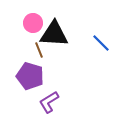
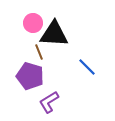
blue line: moved 14 px left, 24 px down
brown line: moved 2 px down
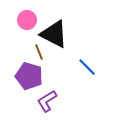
pink circle: moved 6 px left, 3 px up
black triangle: rotated 24 degrees clockwise
purple pentagon: moved 1 px left
purple L-shape: moved 2 px left, 1 px up
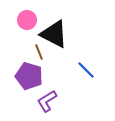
blue line: moved 1 px left, 3 px down
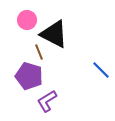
blue line: moved 15 px right
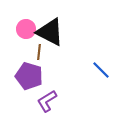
pink circle: moved 1 px left, 9 px down
black triangle: moved 4 px left, 2 px up
brown line: rotated 28 degrees clockwise
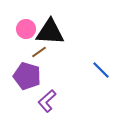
black triangle: rotated 24 degrees counterclockwise
brown line: rotated 49 degrees clockwise
purple pentagon: moved 2 px left
purple L-shape: rotated 10 degrees counterclockwise
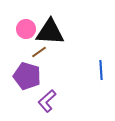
blue line: rotated 42 degrees clockwise
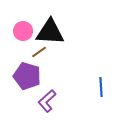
pink circle: moved 3 px left, 2 px down
blue line: moved 17 px down
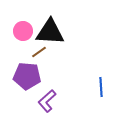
purple pentagon: rotated 12 degrees counterclockwise
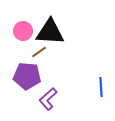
purple L-shape: moved 1 px right, 2 px up
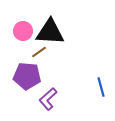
blue line: rotated 12 degrees counterclockwise
